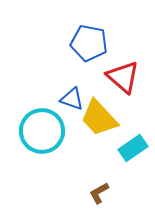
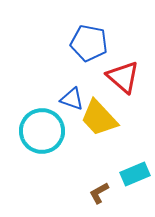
cyan rectangle: moved 2 px right, 26 px down; rotated 12 degrees clockwise
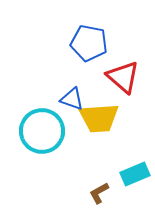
yellow trapezoid: rotated 51 degrees counterclockwise
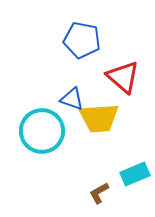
blue pentagon: moved 7 px left, 3 px up
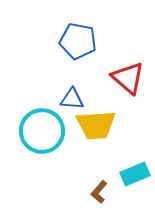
blue pentagon: moved 4 px left, 1 px down
red triangle: moved 5 px right, 1 px down
blue triangle: rotated 15 degrees counterclockwise
yellow trapezoid: moved 3 px left, 7 px down
brown L-shape: moved 1 px up; rotated 20 degrees counterclockwise
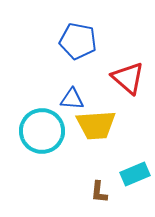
brown L-shape: rotated 35 degrees counterclockwise
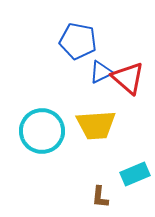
blue triangle: moved 29 px right, 27 px up; rotated 30 degrees counterclockwise
brown L-shape: moved 1 px right, 5 px down
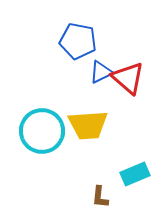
yellow trapezoid: moved 8 px left
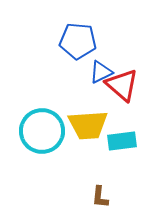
blue pentagon: rotated 6 degrees counterclockwise
red triangle: moved 6 px left, 7 px down
cyan rectangle: moved 13 px left, 33 px up; rotated 16 degrees clockwise
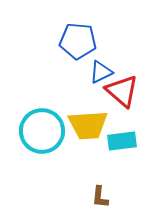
red triangle: moved 6 px down
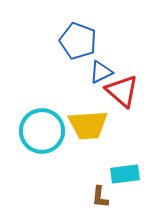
blue pentagon: rotated 15 degrees clockwise
cyan rectangle: moved 3 px right, 33 px down
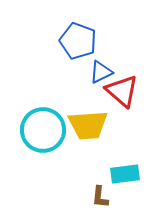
cyan circle: moved 1 px right, 1 px up
